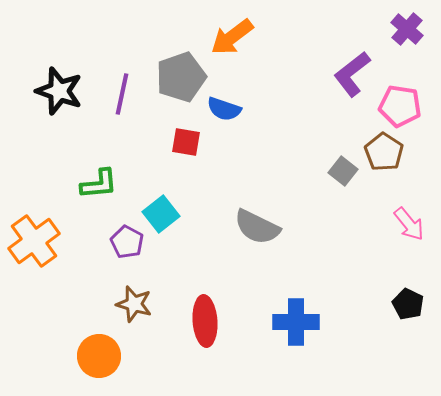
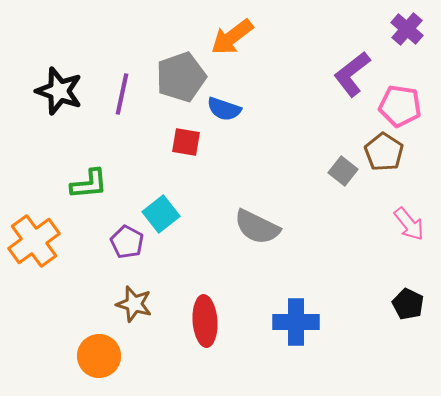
green L-shape: moved 10 px left
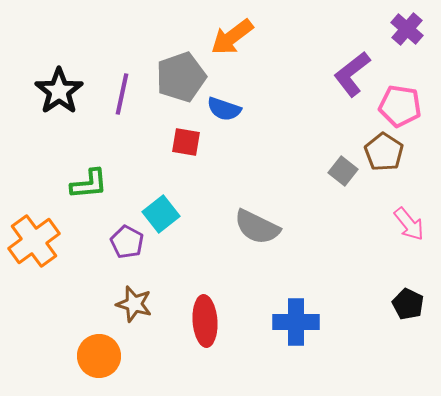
black star: rotated 18 degrees clockwise
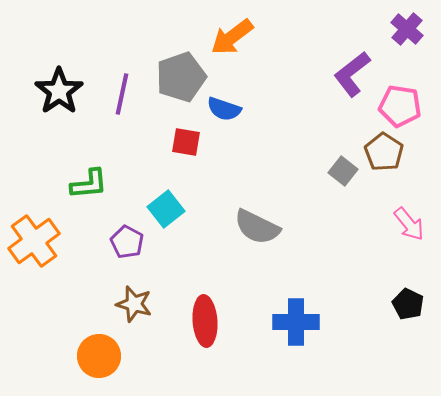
cyan square: moved 5 px right, 5 px up
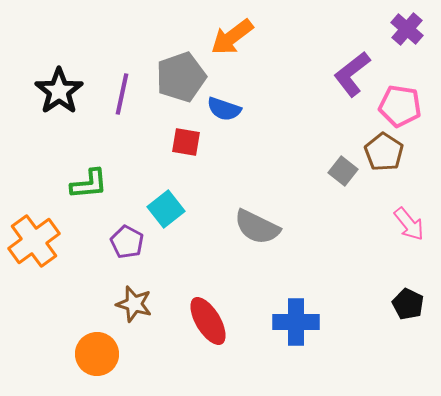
red ellipse: moved 3 px right; rotated 27 degrees counterclockwise
orange circle: moved 2 px left, 2 px up
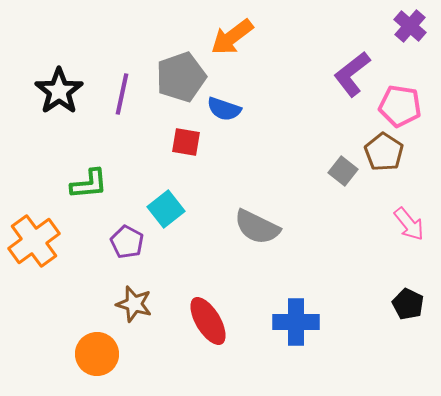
purple cross: moved 3 px right, 3 px up
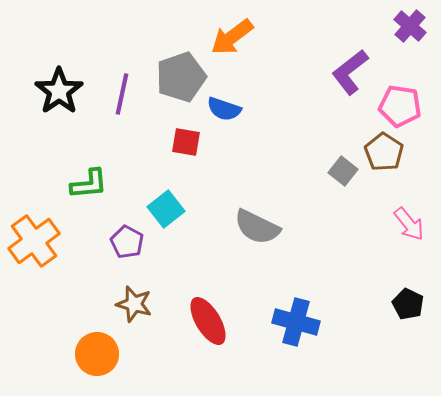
purple L-shape: moved 2 px left, 2 px up
blue cross: rotated 15 degrees clockwise
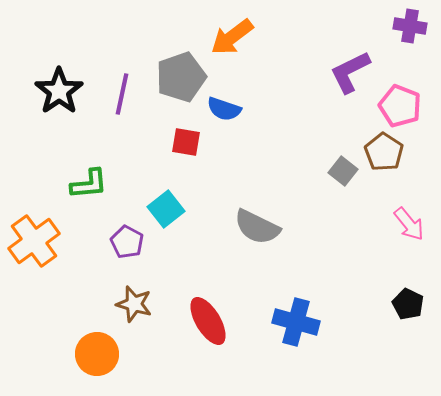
purple cross: rotated 32 degrees counterclockwise
purple L-shape: rotated 12 degrees clockwise
pink pentagon: rotated 12 degrees clockwise
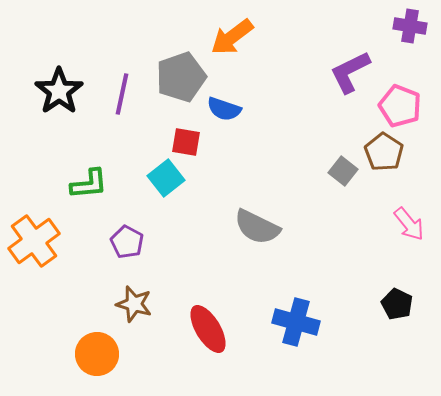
cyan square: moved 31 px up
black pentagon: moved 11 px left
red ellipse: moved 8 px down
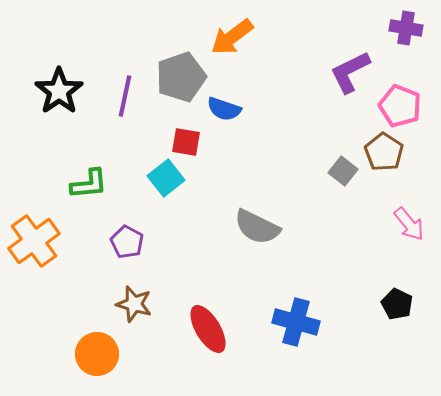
purple cross: moved 4 px left, 2 px down
purple line: moved 3 px right, 2 px down
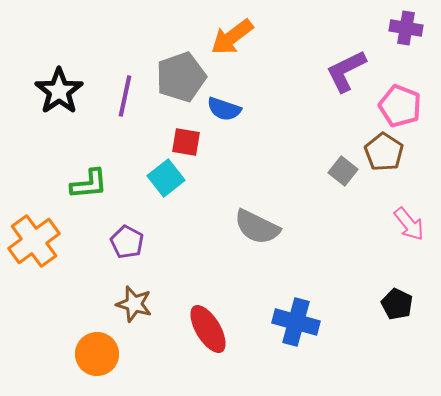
purple L-shape: moved 4 px left, 1 px up
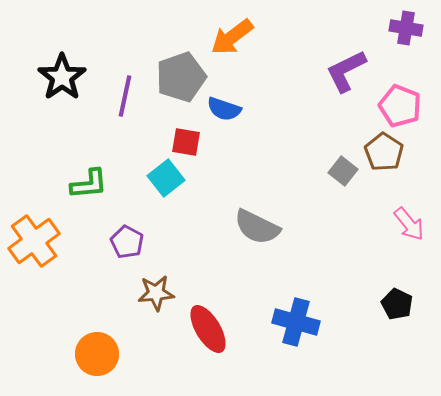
black star: moved 3 px right, 14 px up
brown star: moved 22 px right, 11 px up; rotated 21 degrees counterclockwise
